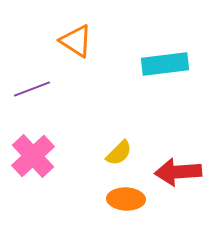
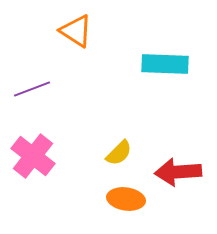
orange triangle: moved 10 px up
cyan rectangle: rotated 9 degrees clockwise
pink cross: rotated 9 degrees counterclockwise
orange ellipse: rotated 6 degrees clockwise
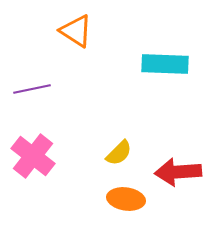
purple line: rotated 9 degrees clockwise
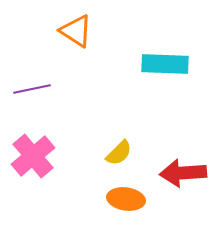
pink cross: rotated 12 degrees clockwise
red arrow: moved 5 px right, 1 px down
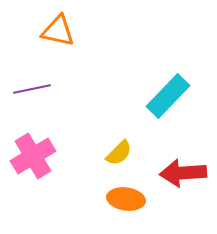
orange triangle: moved 18 px left; rotated 21 degrees counterclockwise
cyan rectangle: moved 3 px right, 32 px down; rotated 48 degrees counterclockwise
pink cross: rotated 9 degrees clockwise
